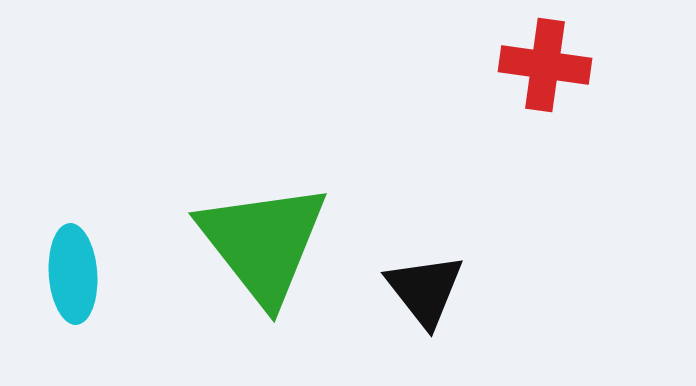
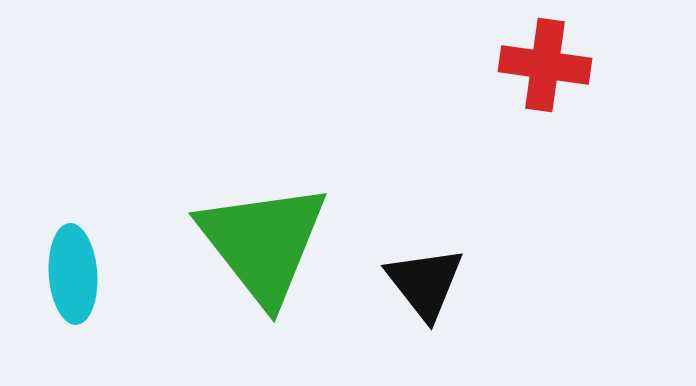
black triangle: moved 7 px up
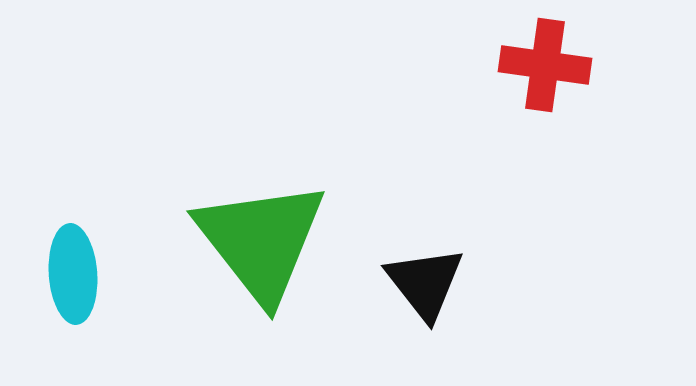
green triangle: moved 2 px left, 2 px up
